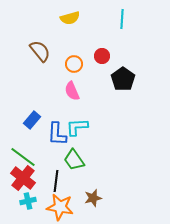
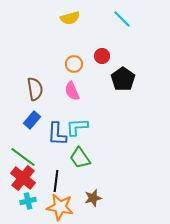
cyan line: rotated 48 degrees counterclockwise
brown semicircle: moved 5 px left, 38 px down; rotated 30 degrees clockwise
green trapezoid: moved 6 px right, 2 px up
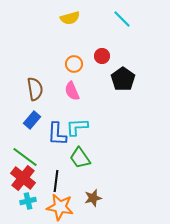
green line: moved 2 px right
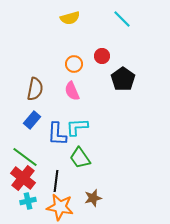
brown semicircle: rotated 20 degrees clockwise
